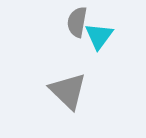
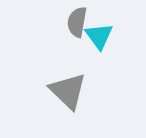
cyan triangle: rotated 12 degrees counterclockwise
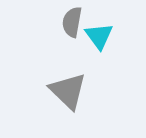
gray semicircle: moved 5 px left
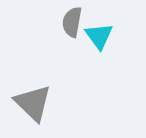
gray triangle: moved 35 px left, 12 px down
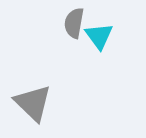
gray semicircle: moved 2 px right, 1 px down
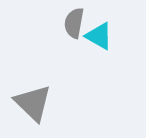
cyan triangle: rotated 24 degrees counterclockwise
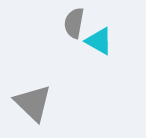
cyan triangle: moved 5 px down
